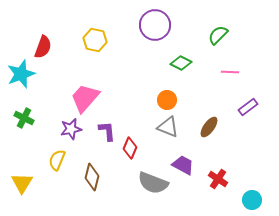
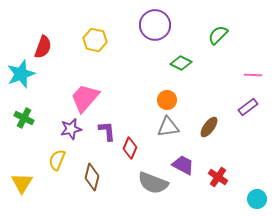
pink line: moved 23 px right, 3 px down
gray triangle: rotated 30 degrees counterclockwise
red cross: moved 2 px up
cyan circle: moved 5 px right, 1 px up
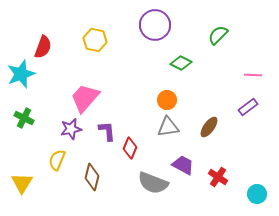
cyan circle: moved 5 px up
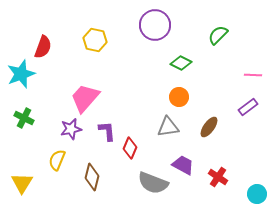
orange circle: moved 12 px right, 3 px up
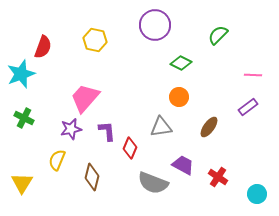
gray triangle: moved 7 px left
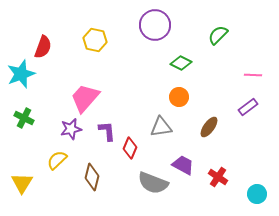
yellow semicircle: rotated 25 degrees clockwise
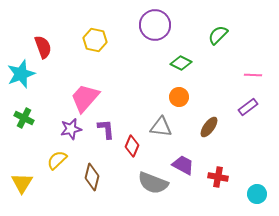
red semicircle: rotated 40 degrees counterclockwise
gray triangle: rotated 15 degrees clockwise
purple L-shape: moved 1 px left, 2 px up
red diamond: moved 2 px right, 2 px up
red cross: rotated 24 degrees counterclockwise
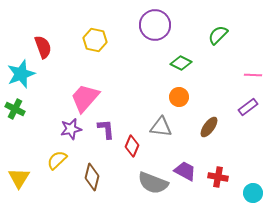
green cross: moved 9 px left, 9 px up
purple trapezoid: moved 2 px right, 6 px down
yellow triangle: moved 3 px left, 5 px up
cyan circle: moved 4 px left, 1 px up
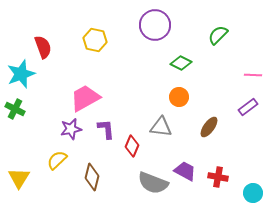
pink trapezoid: rotated 20 degrees clockwise
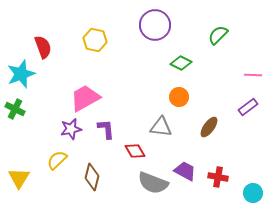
red diamond: moved 3 px right, 5 px down; rotated 55 degrees counterclockwise
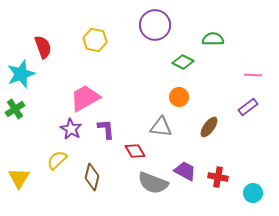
green semicircle: moved 5 px left, 4 px down; rotated 45 degrees clockwise
green diamond: moved 2 px right, 1 px up
green cross: rotated 30 degrees clockwise
purple star: rotated 30 degrees counterclockwise
